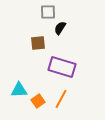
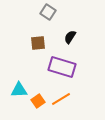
gray square: rotated 35 degrees clockwise
black semicircle: moved 10 px right, 9 px down
orange line: rotated 30 degrees clockwise
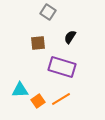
cyan triangle: moved 1 px right
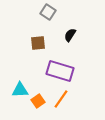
black semicircle: moved 2 px up
purple rectangle: moved 2 px left, 4 px down
orange line: rotated 24 degrees counterclockwise
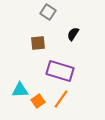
black semicircle: moved 3 px right, 1 px up
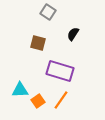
brown square: rotated 21 degrees clockwise
orange line: moved 1 px down
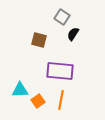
gray square: moved 14 px right, 5 px down
brown square: moved 1 px right, 3 px up
purple rectangle: rotated 12 degrees counterclockwise
orange line: rotated 24 degrees counterclockwise
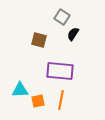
orange square: rotated 24 degrees clockwise
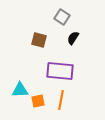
black semicircle: moved 4 px down
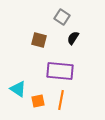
cyan triangle: moved 2 px left, 1 px up; rotated 36 degrees clockwise
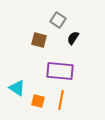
gray square: moved 4 px left, 3 px down
cyan triangle: moved 1 px left, 1 px up
orange square: rotated 24 degrees clockwise
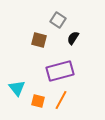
purple rectangle: rotated 20 degrees counterclockwise
cyan triangle: rotated 18 degrees clockwise
orange line: rotated 18 degrees clockwise
